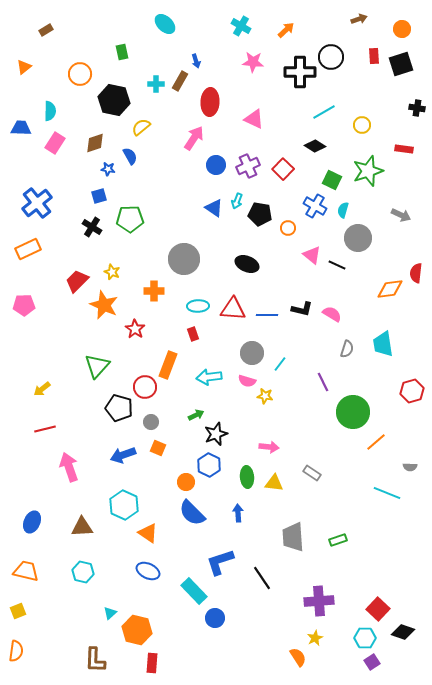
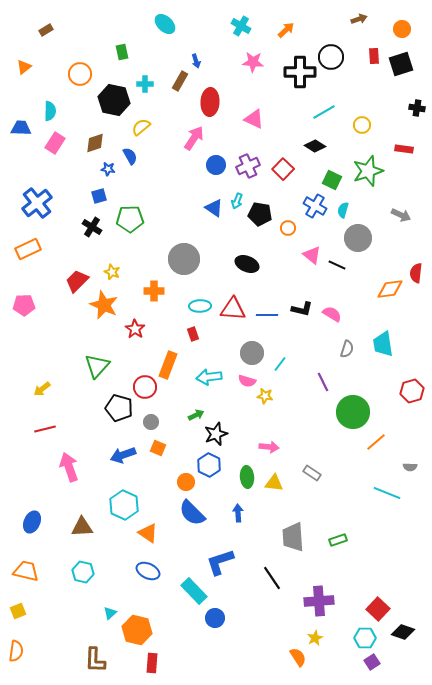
cyan cross at (156, 84): moved 11 px left
cyan ellipse at (198, 306): moved 2 px right
black line at (262, 578): moved 10 px right
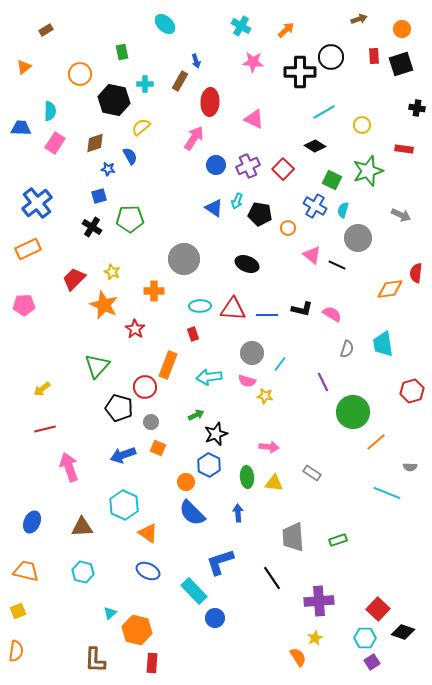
red trapezoid at (77, 281): moved 3 px left, 2 px up
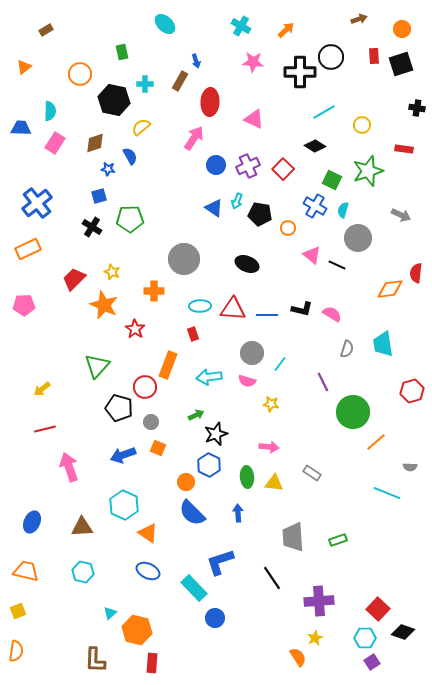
yellow star at (265, 396): moved 6 px right, 8 px down
cyan rectangle at (194, 591): moved 3 px up
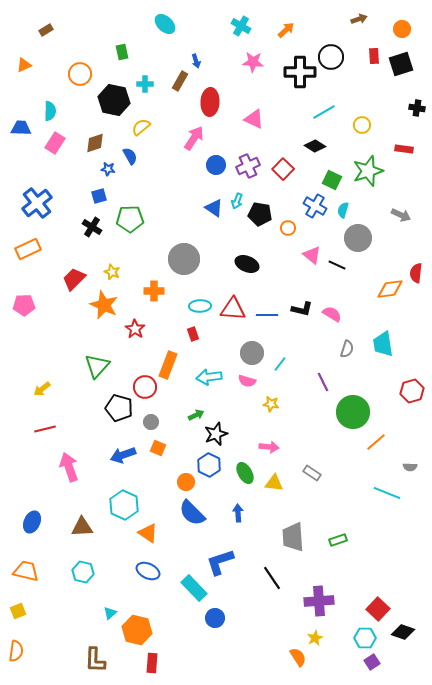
orange triangle at (24, 67): moved 2 px up; rotated 14 degrees clockwise
green ellipse at (247, 477): moved 2 px left, 4 px up; rotated 25 degrees counterclockwise
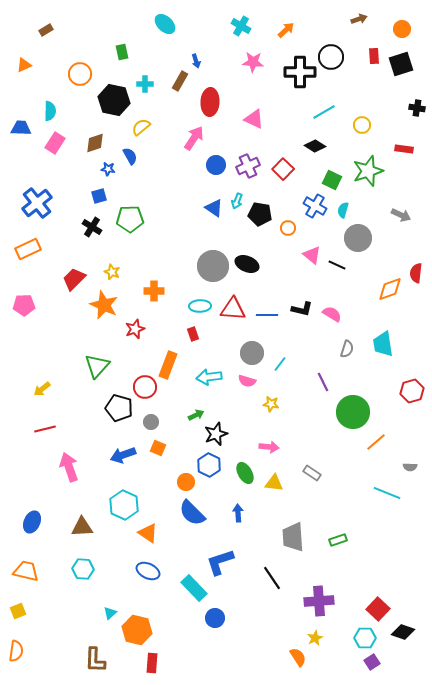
gray circle at (184, 259): moved 29 px right, 7 px down
orange diamond at (390, 289): rotated 12 degrees counterclockwise
red star at (135, 329): rotated 18 degrees clockwise
cyan hexagon at (83, 572): moved 3 px up; rotated 10 degrees counterclockwise
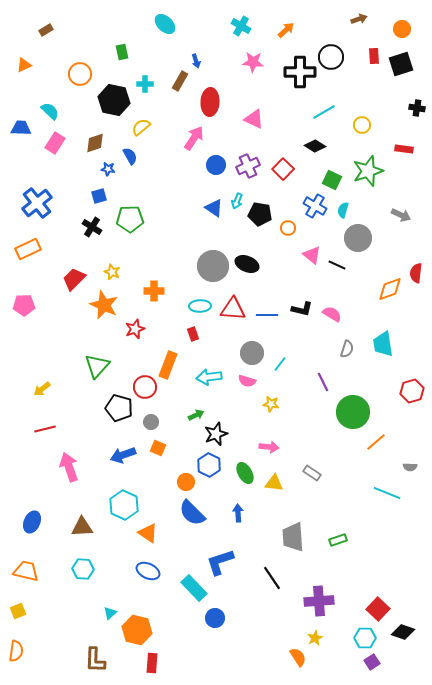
cyan semicircle at (50, 111): rotated 48 degrees counterclockwise
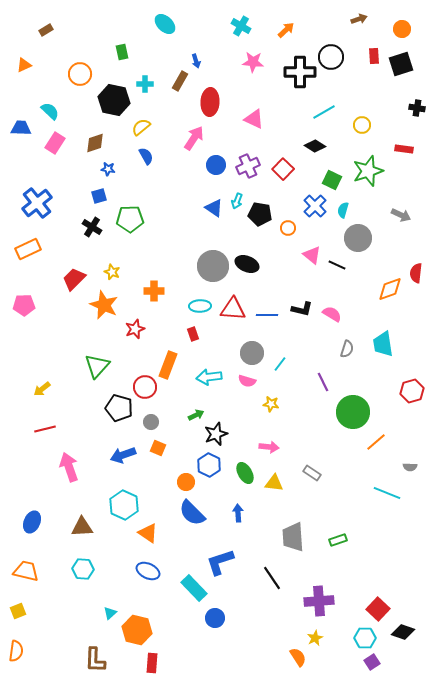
blue semicircle at (130, 156): moved 16 px right
blue cross at (315, 206): rotated 15 degrees clockwise
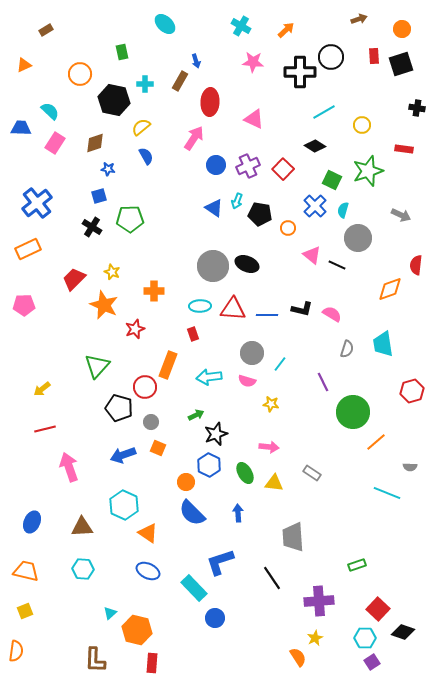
red semicircle at (416, 273): moved 8 px up
green rectangle at (338, 540): moved 19 px right, 25 px down
yellow square at (18, 611): moved 7 px right
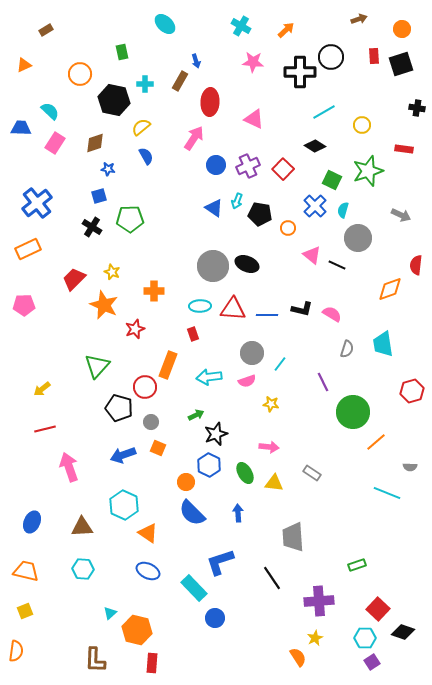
pink semicircle at (247, 381): rotated 36 degrees counterclockwise
